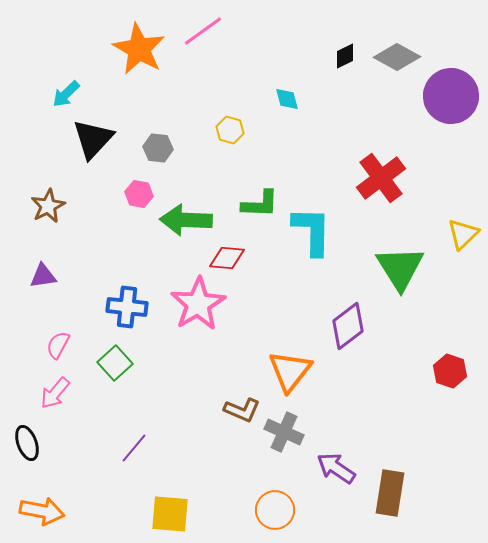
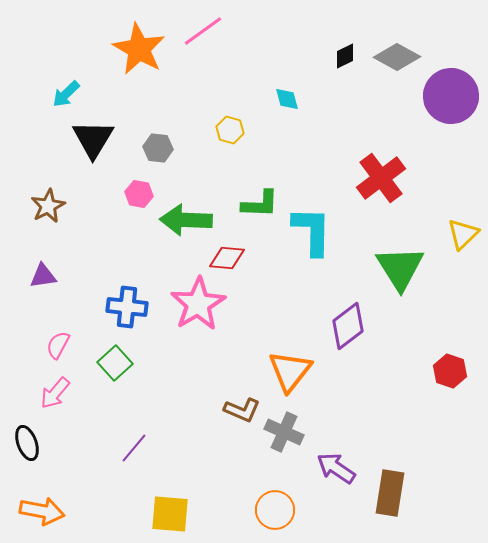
black triangle: rotated 12 degrees counterclockwise
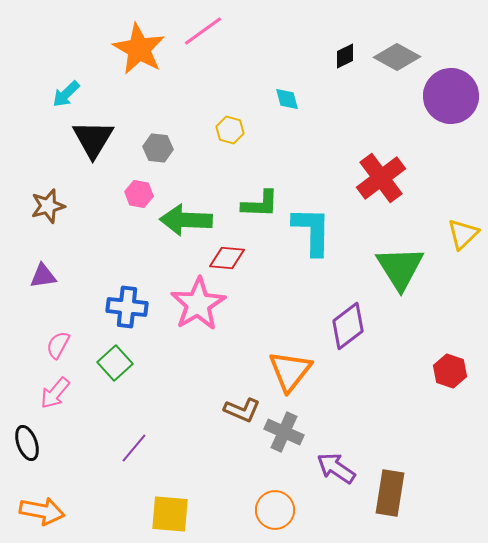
brown star: rotated 12 degrees clockwise
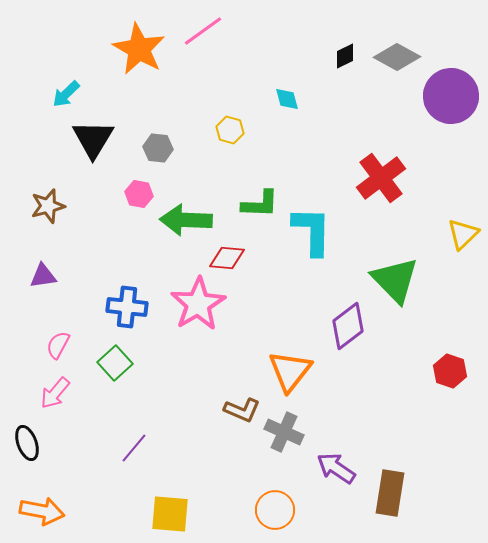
green triangle: moved 5 px left, 12 px down; rotated 12 degrees counterclockwise
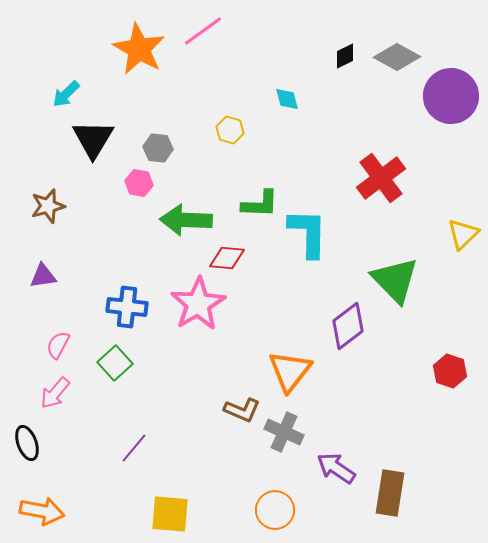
pink hexagon: moved 11 px up
cyan L-shape: moved 4 px left, 2 px down
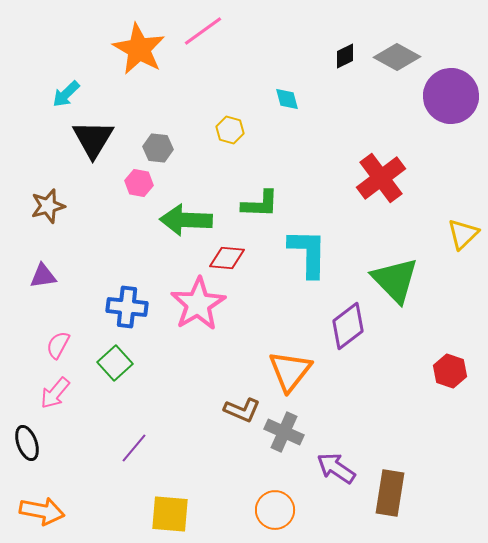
cyan L-shape: moved 20 px down
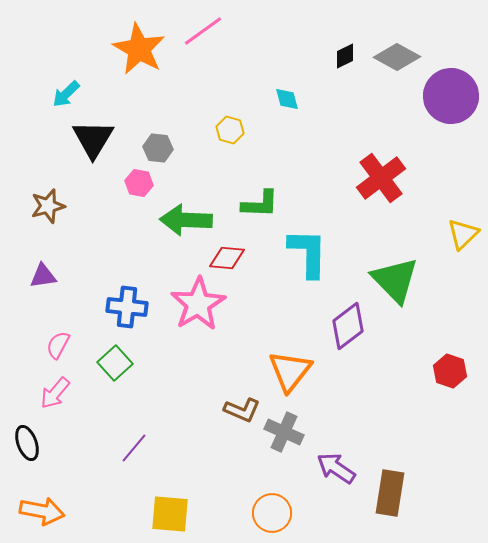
orange circle: moved 3 px left, 3 px down
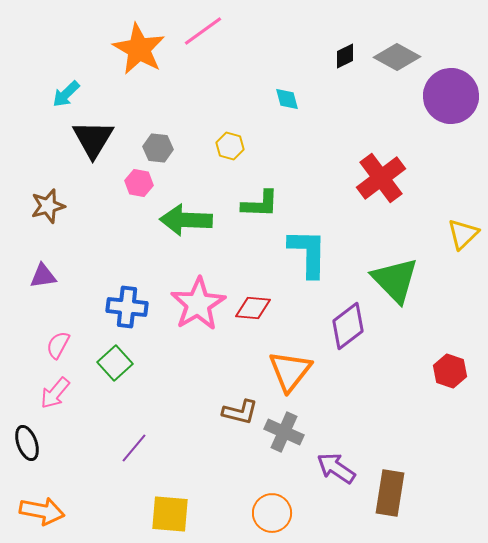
yellow hexagon: moved 16 px down
red diamond: moved 26 px right, 50 px down
brown L-shape: moved 2 px left, 2 px down; rotated 9 degrees counterclockwise
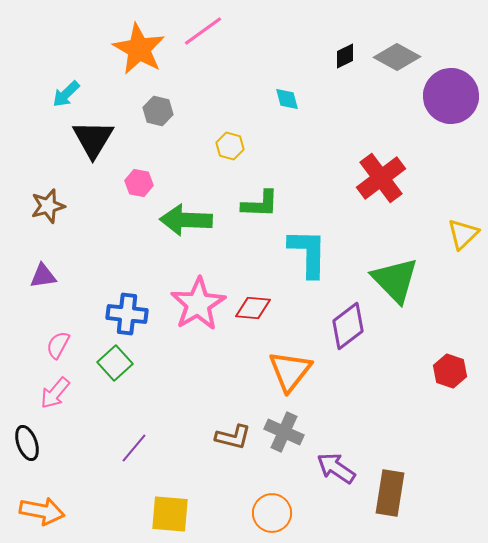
gray hexagon: moved 37 px up; rotated 8 degrees clockwise
blue cross: moved 7 px down
brown L-shape: moved 7 px left, 25 px down
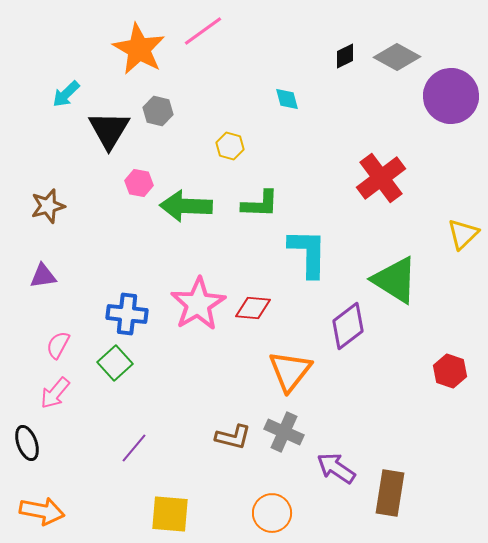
black triangle: moved 16 px right, 9 px up
green arrow: moved 14 px up
green triangle: rotated 14 degrees counterclockwise
